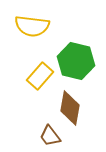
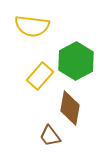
green hexagon: rotated 18 degrees clockwise
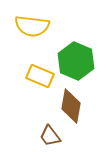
green hexagon: rotated 9 degrees counterclockwise
yellow rectangle: rotated 72 degrees clockwise
brown diamond: moved 1 px right, 2 px up
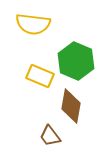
yellow semicircle: moved 1 px right, 2 px up
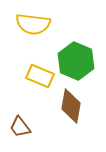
brown trapezoid: moved 30 px left, 9 px up
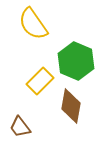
yellow semicircle: rotated 48 degrees clockwise
yellow rectangle: moved 5 px down; rotated 68 degrees counterclockwise
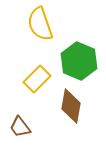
yellow semicircle: moved 7 px right; rotated 16 degrees clockwise
green hexagon: moved 3 px right
yellow rectangle: moved 3 px left, 2 px up
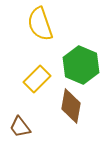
green hexagon: moved 2 px right, 4 px down
